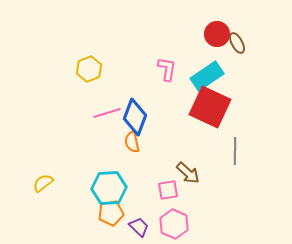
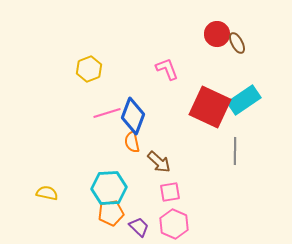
pink L-shape: rotated 30 degrees counterclockwise
cyan rectangle: moved 37 px right, 24 px down
blue diamond: moved 2 px left, 1 px up
brown arrow: moved 29 px left, 11 px up
yellow semicircle: moved 4 px right, 10 px down; rotated 50 degrees clockwise
pink square: moved 2 px right, 2 px down
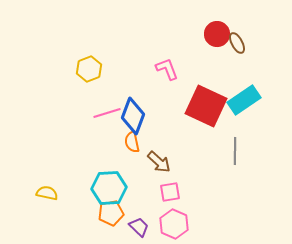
red square: moved 4 px left, 1 px up
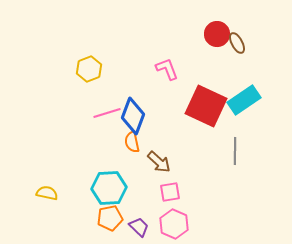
orange pentagon: moved 1 px left, 5 px down
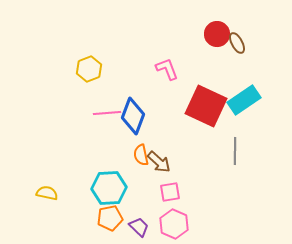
pink line: rotated 12 degrees clockwise
orange semicircle: moved 9 px right, 13 px down
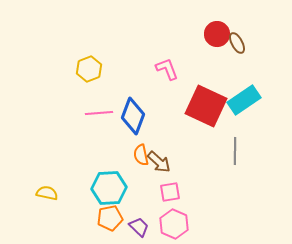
pink line: moved 8 px left
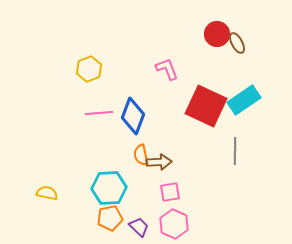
brown arrow: rotated 45 degrees counterclockwise
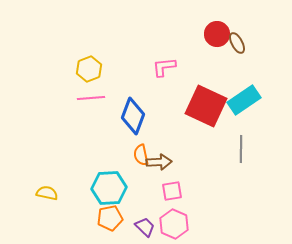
pink L-shape: moved 3 px left, 2 px up; rotated 75 degrees counterclockwise
pink line: moved 8 px left, 15 px up
gray line: moved 6 px right, 2 px up
pink square: moved 2 px right, 1 px up
purple trapezoid: moved 6 px right
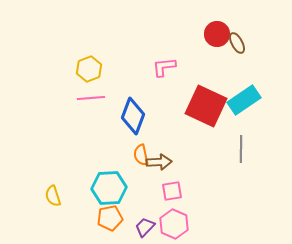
yellow semicircle: moved 6 px right, 3 px down; rotated 120 degrees counterclockwise
purple trapezoid: rotated 90 degrees counterclockwise
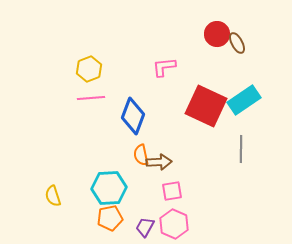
purple trapezoid: rotated 15 degrees counterclockwise
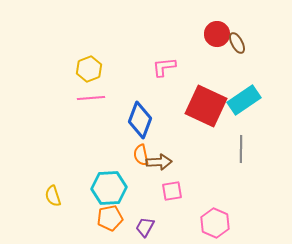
blue diamond: moved 7 px right, 4 px down
pink hexagon: moved 41 px right, 1 px up
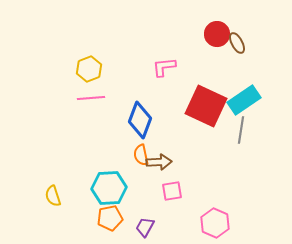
gray line: moved 19 px up; rotated 8 degrees clockwise
